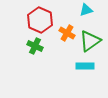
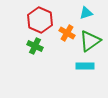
cyan triangle: moved 3 px down
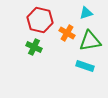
red hexagon: rotated 10 degrees counterclockwise
green triangle: rotated 25 degrees clockwise
green cross: moved 1 px left, 1 px down
cyan rectangle: rotated 18 degrees clockwise
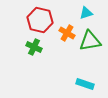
cyan rectangle: moved 18 px down
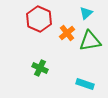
cyan triangle: rotated 24 degrees counterclockwise
red hexagon: moved 1 px left, 1 px up; rotated 10 degrees clockwise
orange cross: rotated 21 degrees clockwise
green cross: moved 6 px right, 21 px down
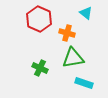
cyan triangle: rotated 40 degrees counterclockwise
orange cross: rotated 35 degrees counterclockwise
green triangle: moved 17 px left, 17 px down
cyan rectangle: moved 1 px left, 1 px up
